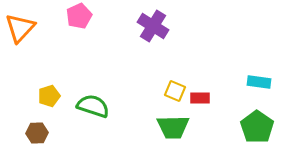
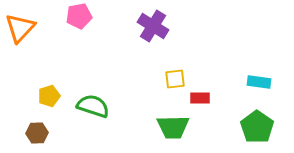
pink pentagon: rotated 15 degrees clockwise
yellow square: moved 12 px up; rotated 30 degrees counterclockwise
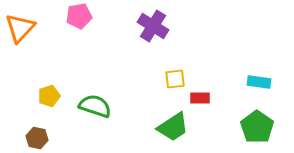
green semicircle: moved 2 px right
green trapezoid: rotated 32 degrees counterclockwise
brown hexagon: moved 5 px down; rotated 15 degrees clockwise
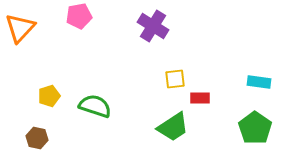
green pentagon: moved 2 px left, 1 px down
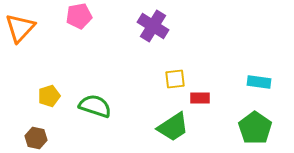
brown hexagon: moved 1 px left
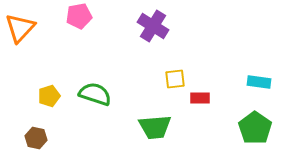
green semicircle: moved 12 px up
green trapezoid: moved 18 px left; rotated 28 degrees clockwise
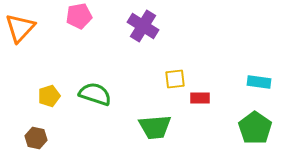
purple cross: moved 10 px left
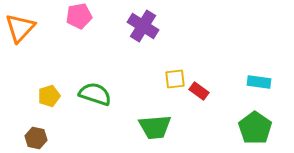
red rectangle: moved 1 px left, 7 px up; rotated 36 degrees clockwise
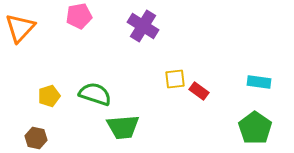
green trapezoid: moved 32 px left
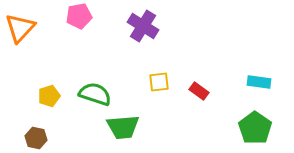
yellow square: moved 16 px left, 3 px down
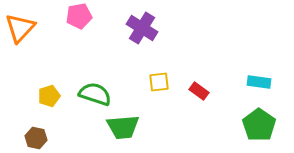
purple cross: moved 1 px left, 2 px down
green pentagon: moved 4 px right, 3 px up
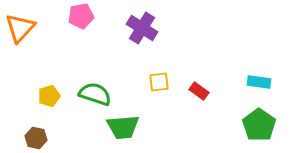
pink pentagon: moved 2 px right
